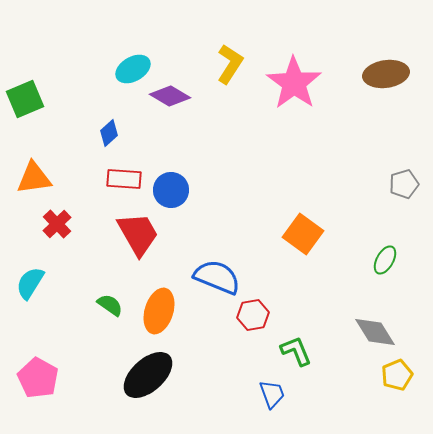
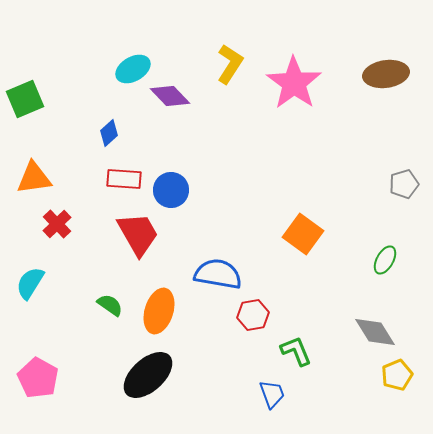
purple diamond: rotated 15 degrees clockwise
blue semicircle: moved 1 px right, 3 px up; rotated 12 degrees counterclockwise
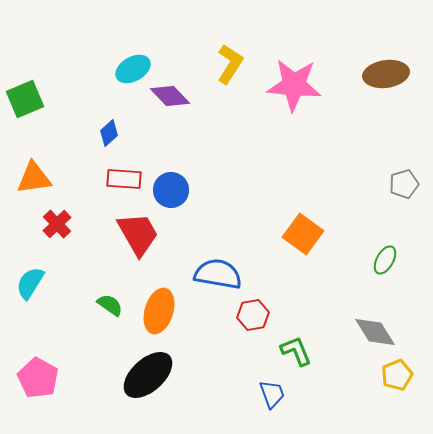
pink star: moved 2 px down; rotated 30 degrees counterclockwise
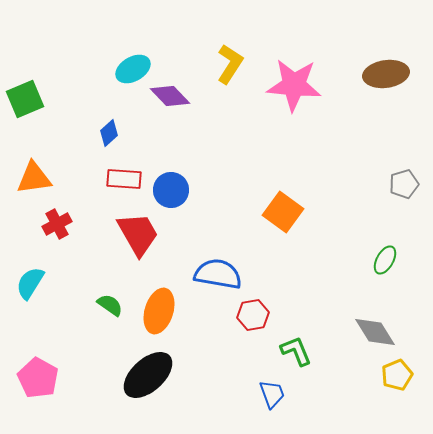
red cross: rotated 16 degrees clockwise
orange square: moved 20 px left, 22 px up
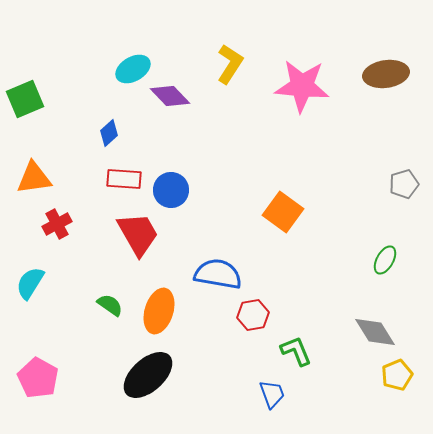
pink star: moved 8 px right, 1 px down
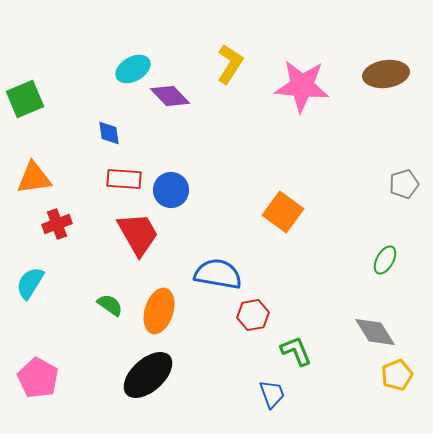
blue diamond: rotated 56 degrees counterclockwise
red cross: rotated 8 degrees clockwise
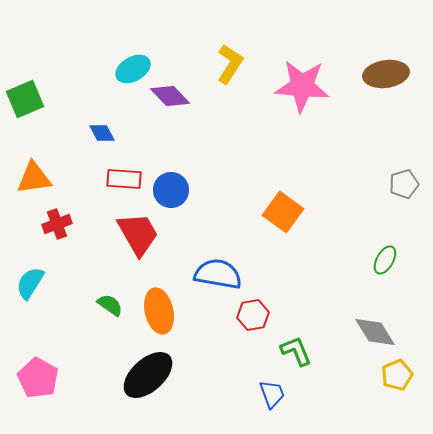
blue diamond: moved 7 px left; rotated 20 degrees counterclockwise
orange ellipse: rotated 30 degrees counterclockwise
